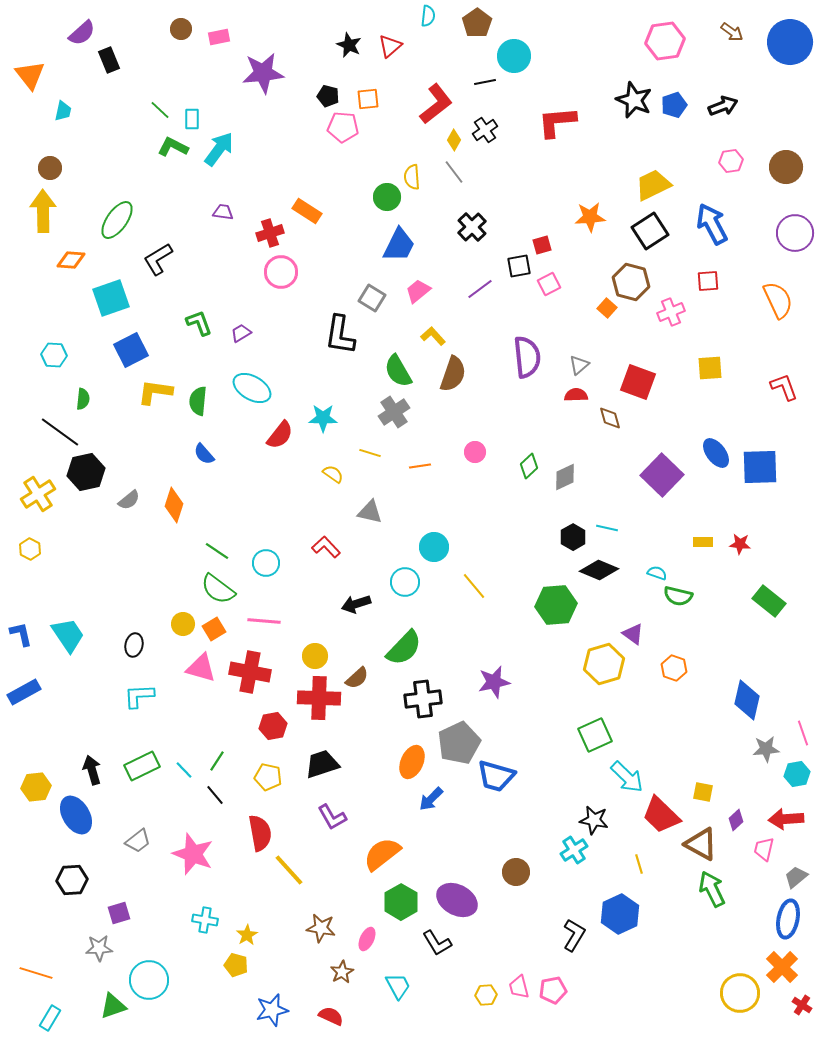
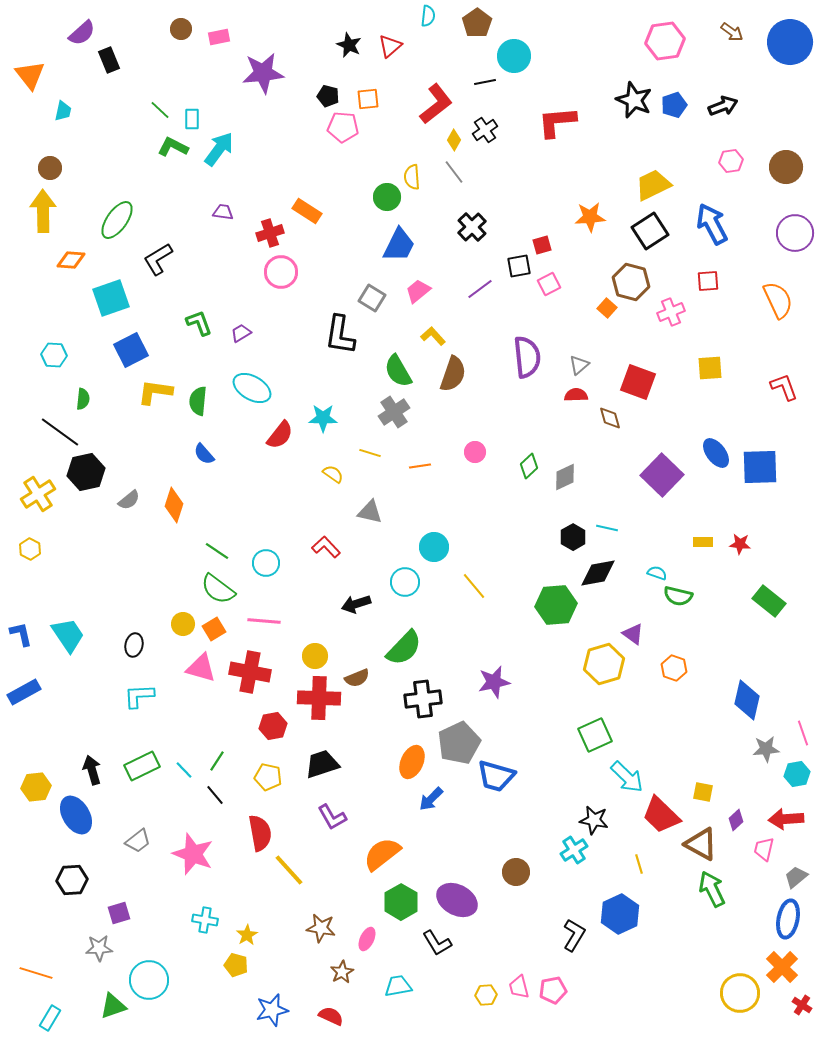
black diamond at (599, 570): moved 1 px left, 3 px down; rotated 33 degrees counterclockwise
brown semicircle at (357, 678): rotated 20 degrees clockwise
cyan trapezoid at (398, 986): rotated 72 degrees counterclockwise
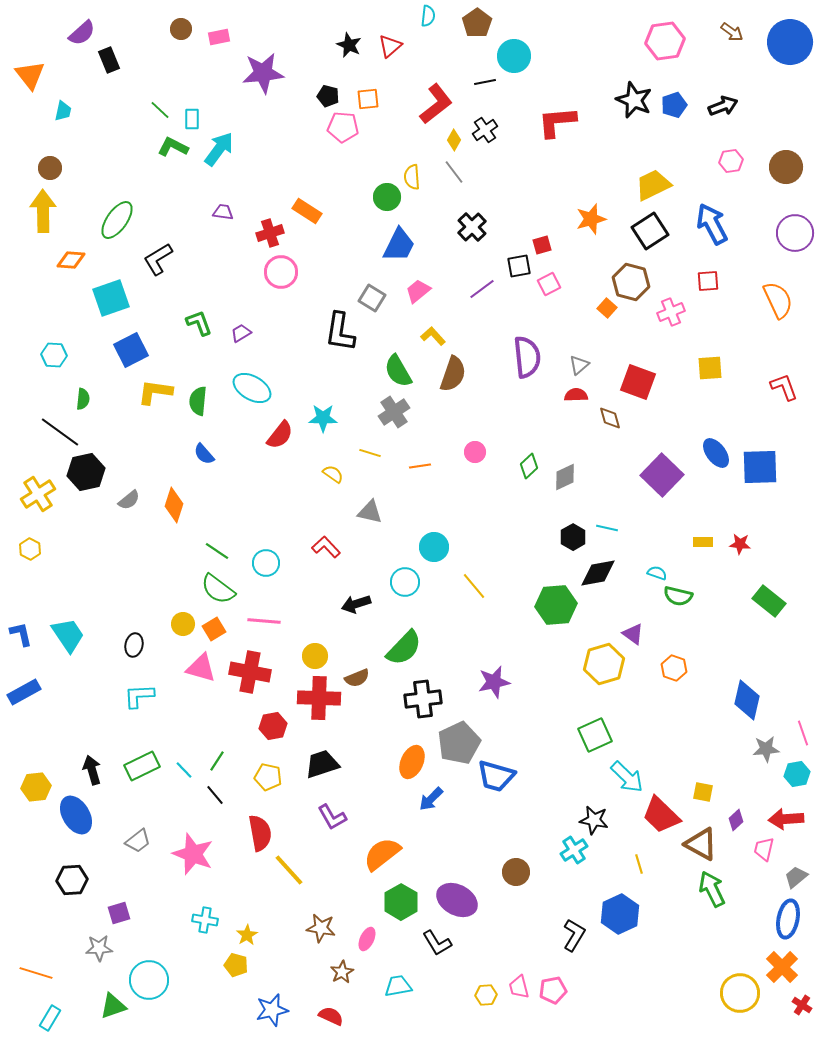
orange star at (590, 217): moved 1 px right, 2 px down; rotated 12 degrees counterclockwise
purple line at (480, 289): moved 2 px right
black L-shape at (340, 335): moved 3 px up
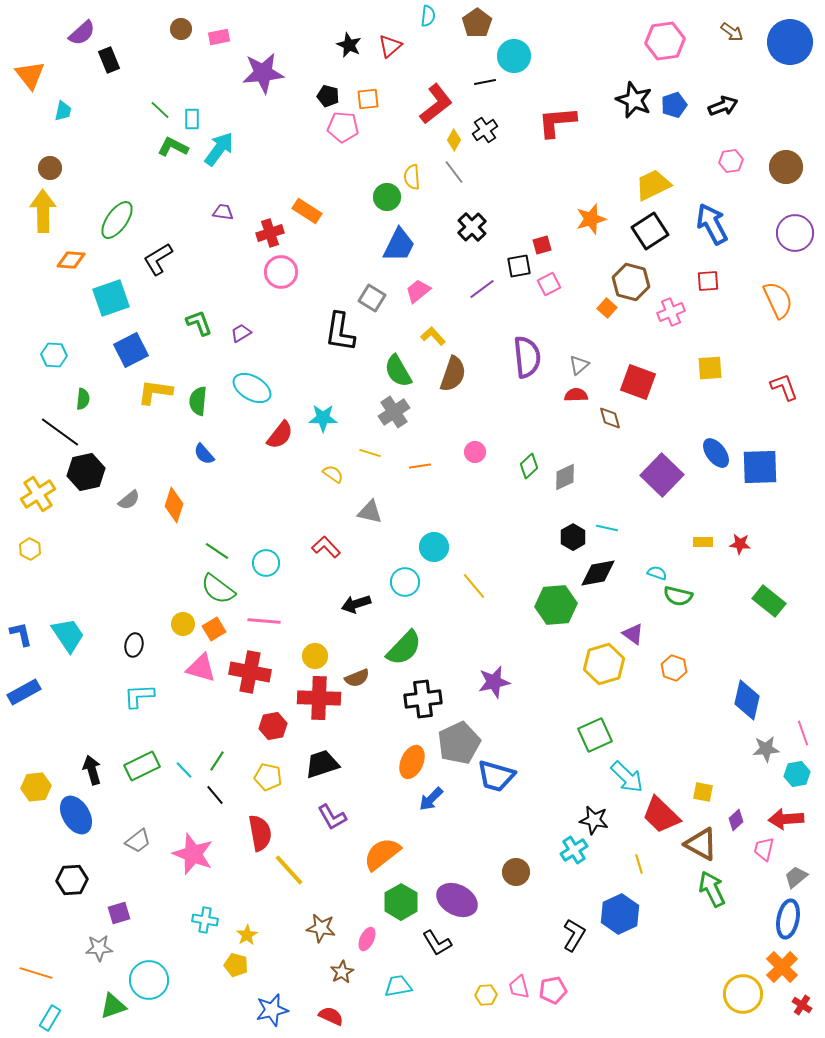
yellow circle at (740, 993): moved 3 px right, 1 px down
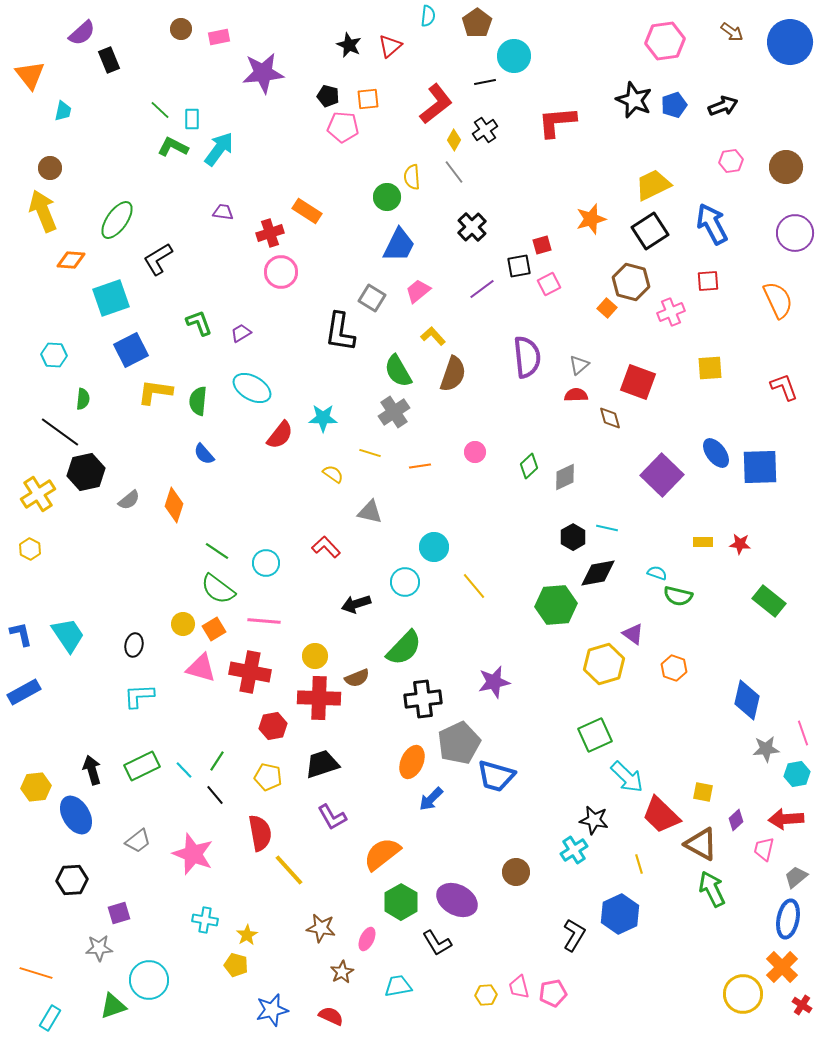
yellow arrow at (43, 211): rotated 21 degrees counterclockwise
pink pentagon at (553, 990): moved 3 px down
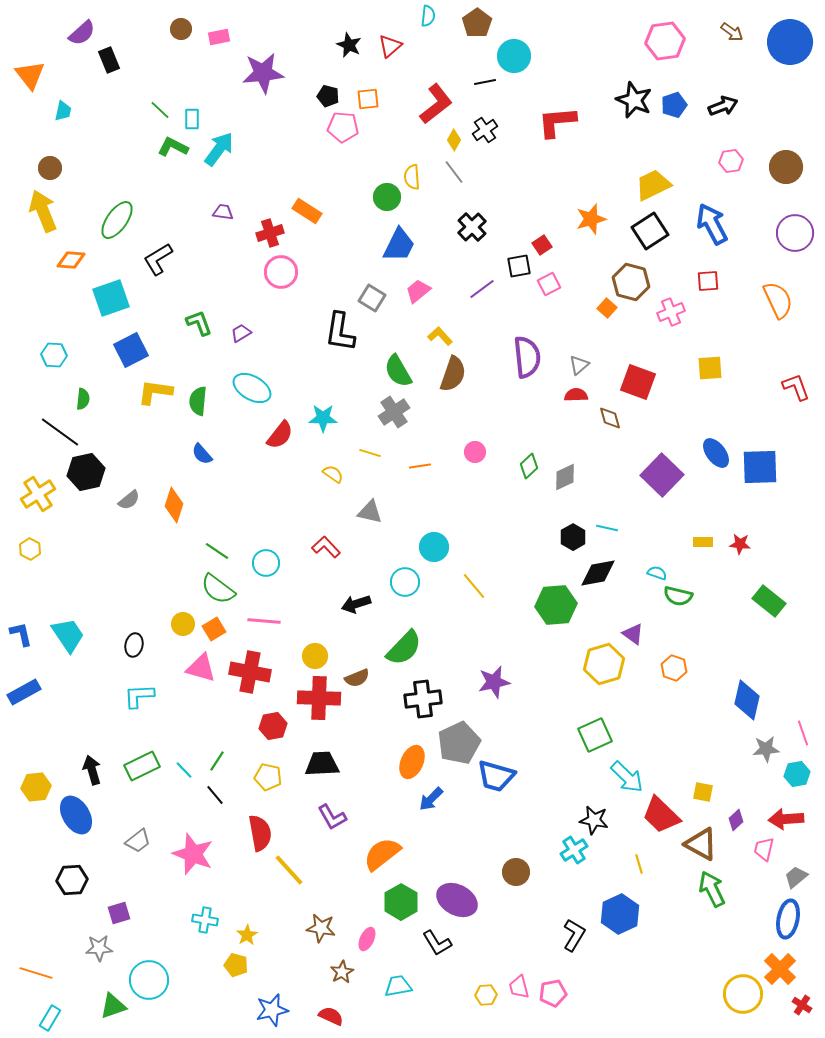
red square at (542, 245): rotated 18 degrees counterclockwise
yellow L-shape at (433, 336): moved 7 px right
red L-shape at (784, 387): moved 12 px right
blue semicircle at (204, 454): moved 2 px left
black trapezoid at (322, 764): rotated 15 degrees clockwise
orange cross at (782, 967): moved 2 px left, 2 px down
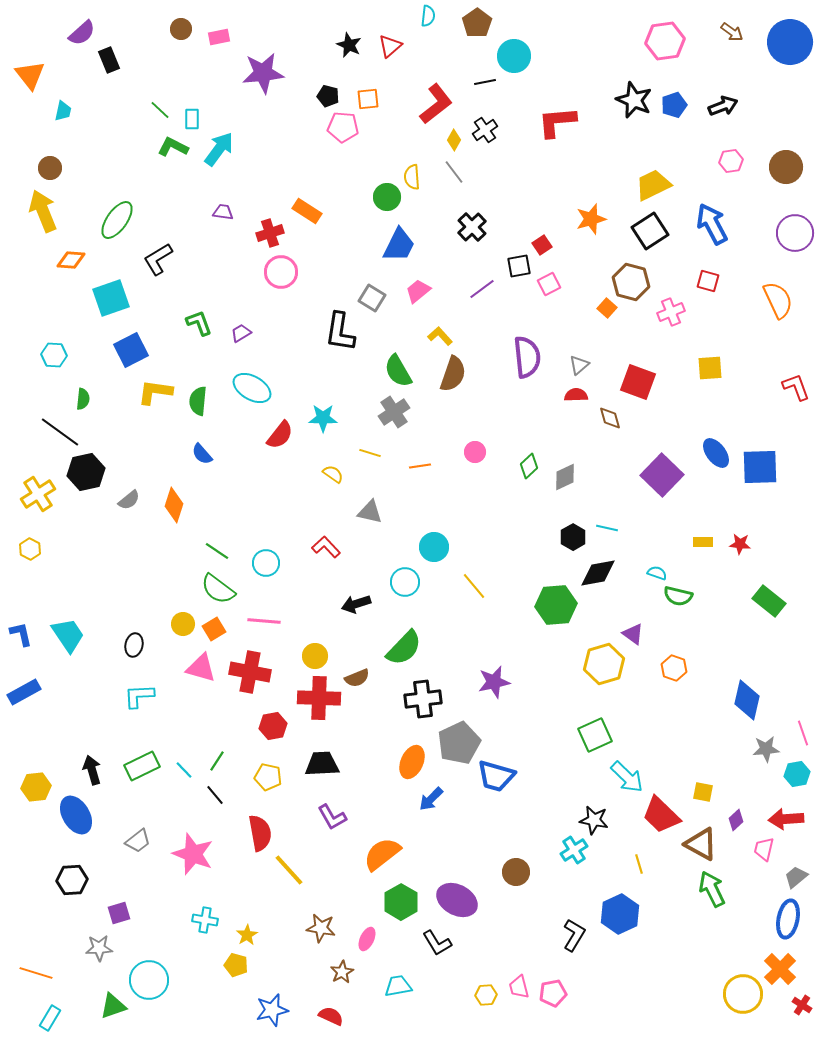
red square at (708, 281): rotated 20 degrees clockwise
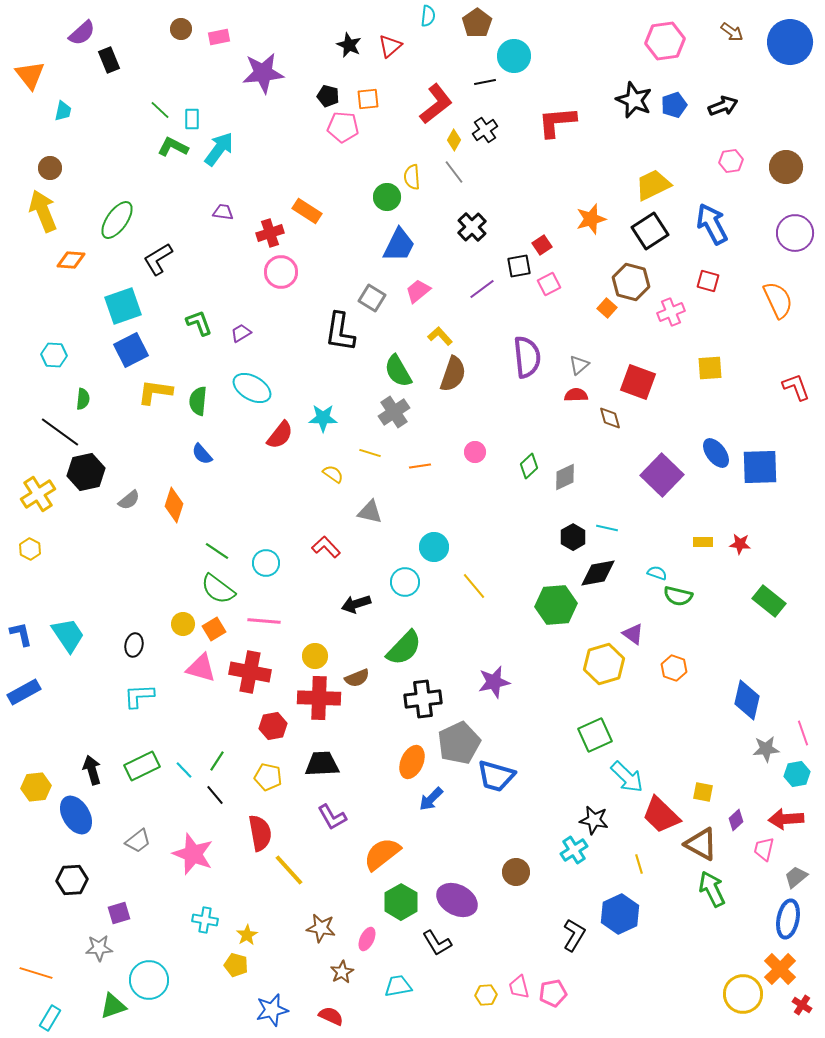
cyan square at (111, 298): moved 12 px right, 8 px down
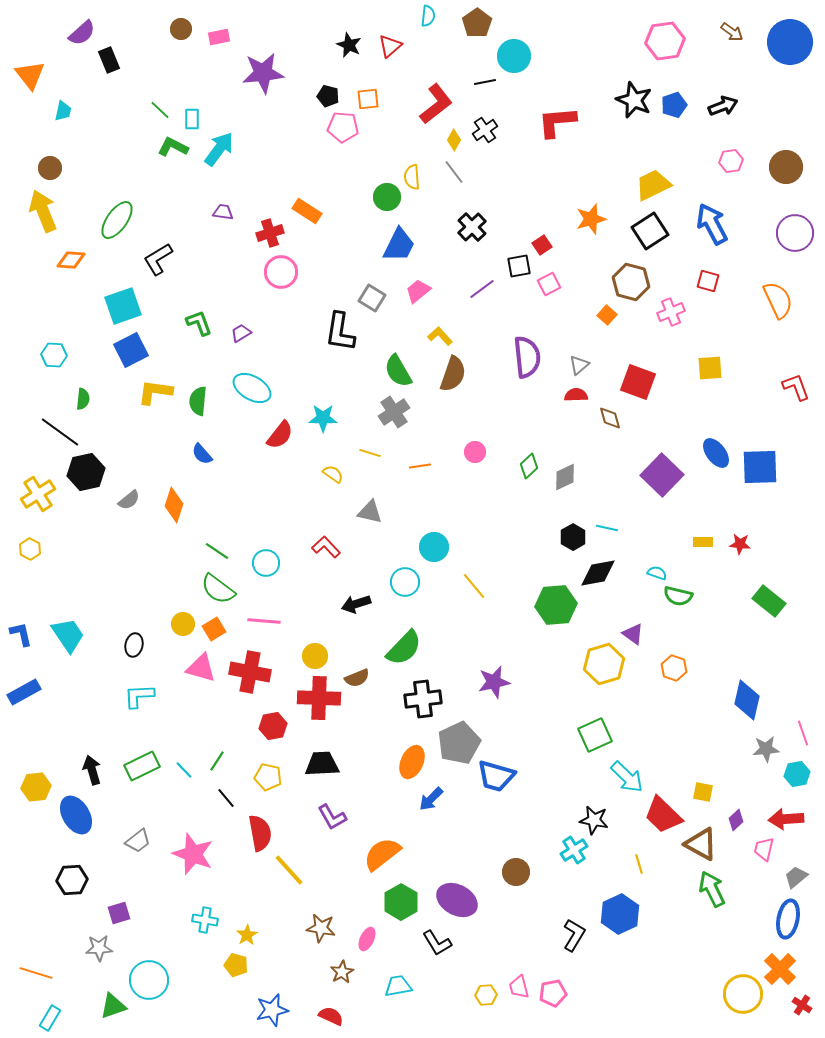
orange square at (607, 308): moved 7 px down
black line at (215, 795): moved 11 px right, 3 px down
red trapezoid at (661, 815): moved 2 px right
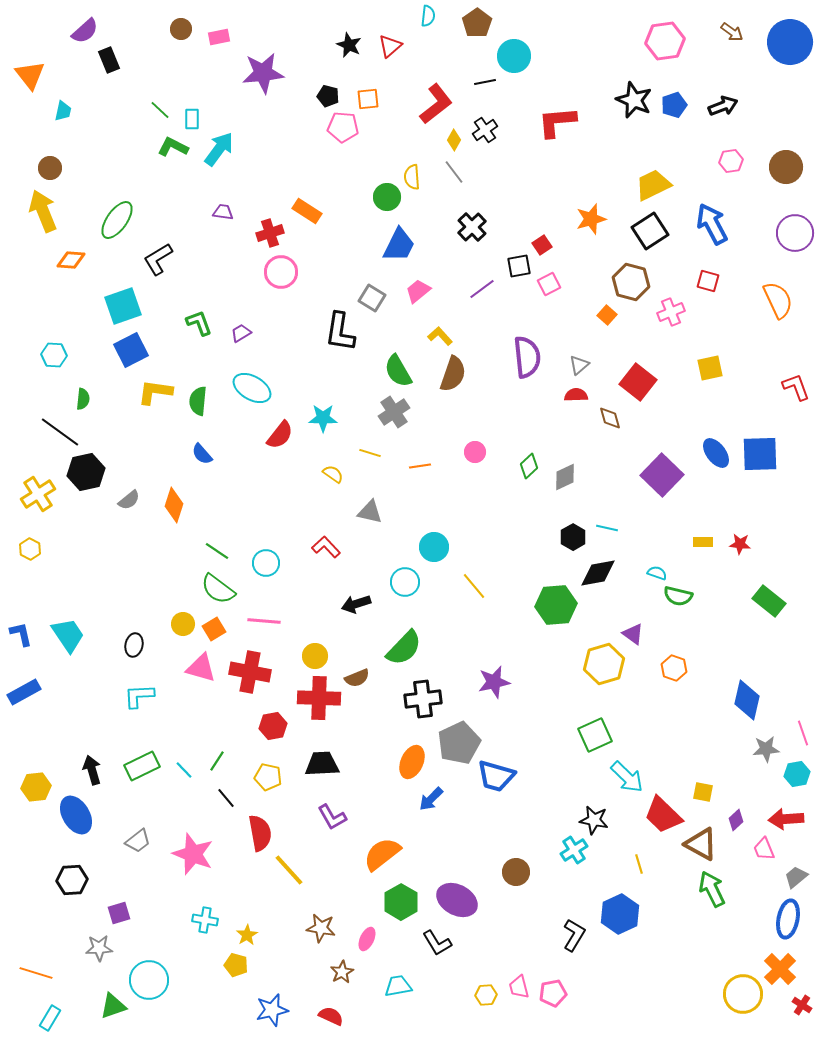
purple semicircle at (82, 33): moved 3 px right, 2 px up
yellow square at (710, 368): rotated 8 degrees counterclockwise
red square at (638, 382): rotated 18 degrees clockwise
blue square at (760, 467): moved 13 px up
pink trapezoid at (764, 849): rotated 35 degrees counterclockwise
